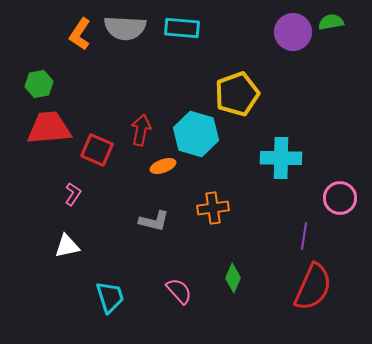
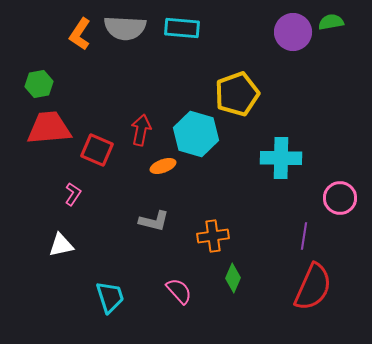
orange cross: moved 28 px down
white triangle: moved 6 px left, 1 px up
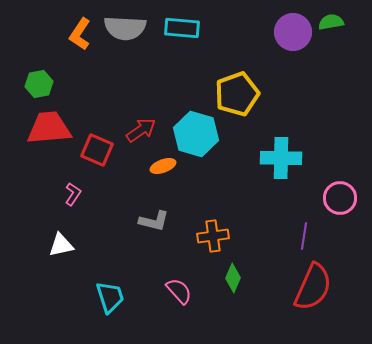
red arrow: rotated 44 degrees clockwise
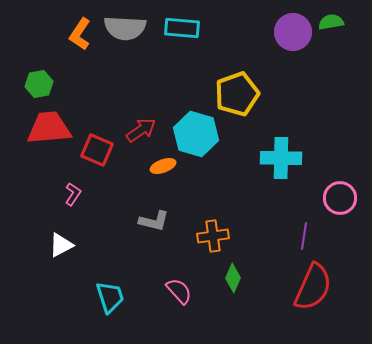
white triangle: rotated 16 degrees counterclockwise
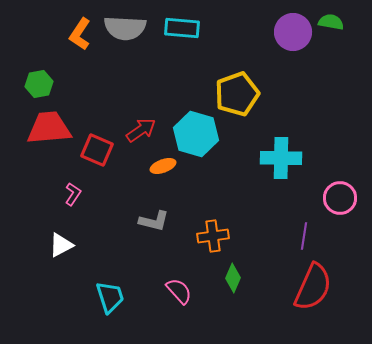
green semicircle: rotated 20 degrees clockwise
